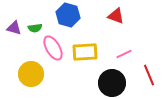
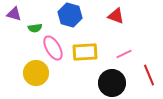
blue hexagon: moved 2 px right
purple triangle: moved 14 px up
yellow circle: moved 5 px right, 1 px up
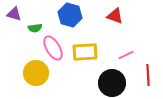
red triangle: moved 1 px left
pink line: moved 2 px right, 1 px down
red line: moved 1 px left; rotated 20 degrees clockwise
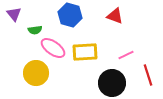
purple triangle: rotated 35 degrees clockwise
green semicircle: moved 2 px down
pink ellipse: rotated 25 degrees counterclockwise
red line: rotated 15 degrees counterclockwise
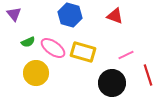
green semicircle: moved 7 px left, 12 px down; rotated 16 degrees counterclockwise
yellow rectangle: moved 2 px left; rotated 20 degrees clockwise
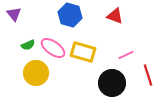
green semicircle: moved 3 px down
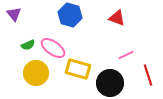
red triangle: moved 2 px right, 2 px down
yellow rectangle: moved 5 px left, 17 px down
black circle: moved 2 px left
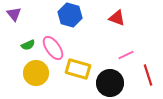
pink ellipse: rotated 20 degrees clockwise
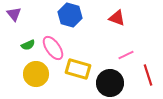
yellow circle: moved 1 px down
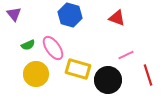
black circle: moved 2 px left, 3 px up
